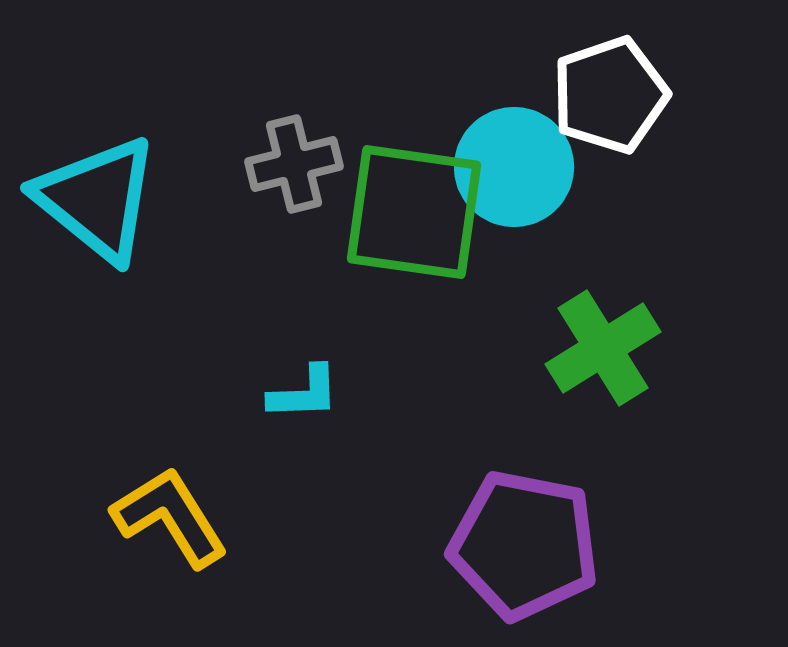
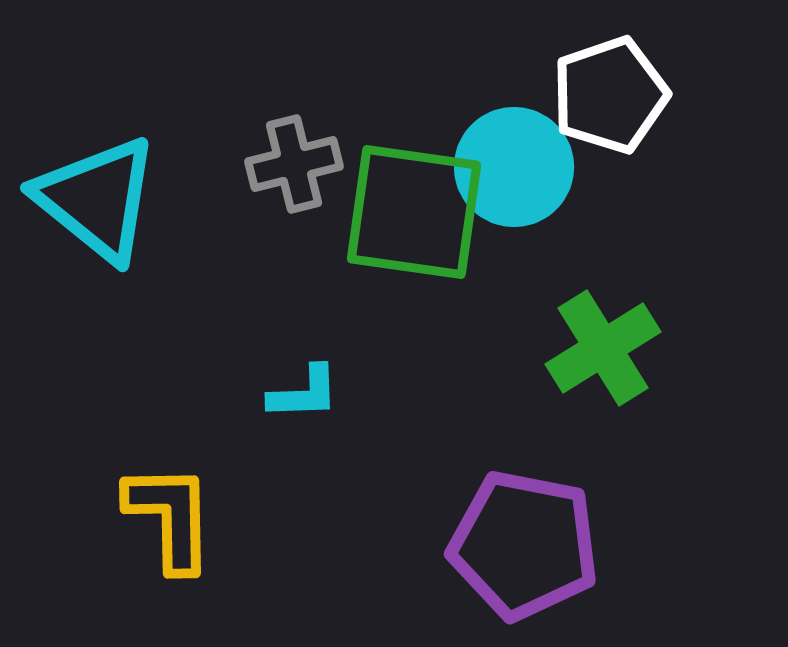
yellow L-shape: rotated 31 degrees clockwise
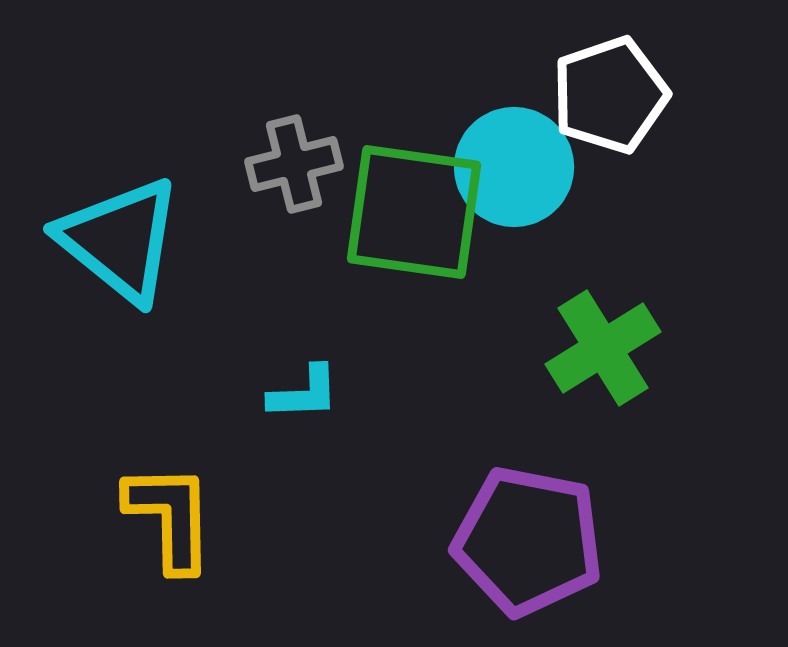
cyan triangle: moved 23 px right, 41 px down
purple pentagon: moved 4 px right, 4 px up
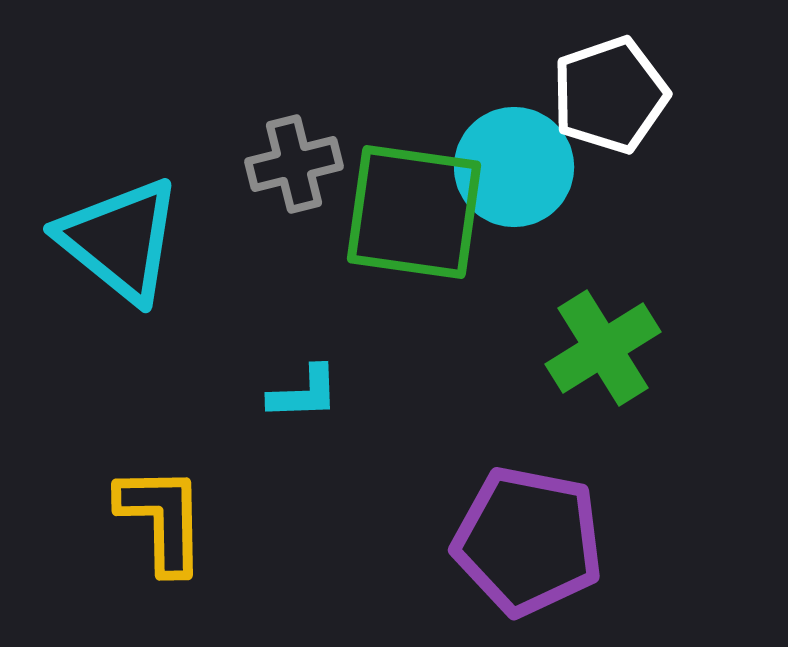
yellow L-shape: moved 8 px left, 2 px down
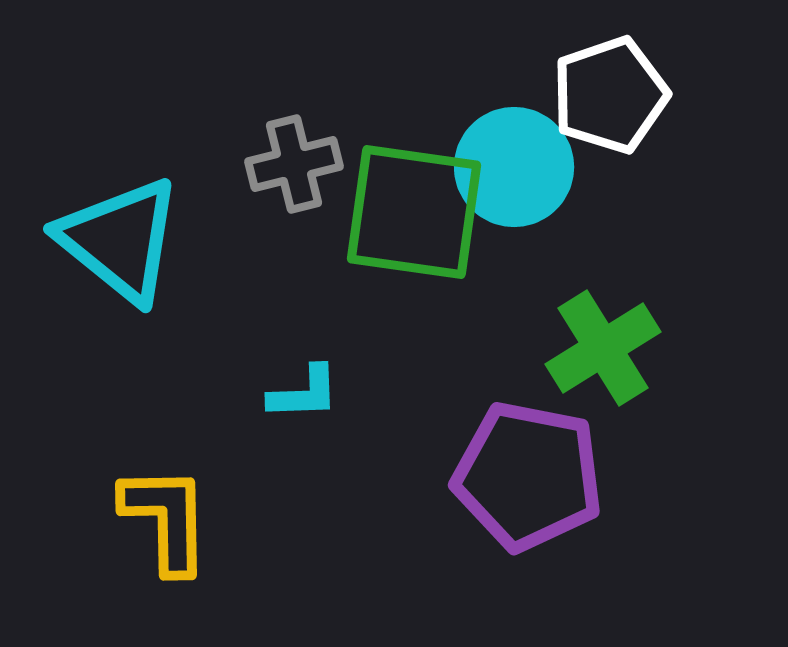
yellow L-shape: moved 4 px right
purple pentagon: moved 65 px up
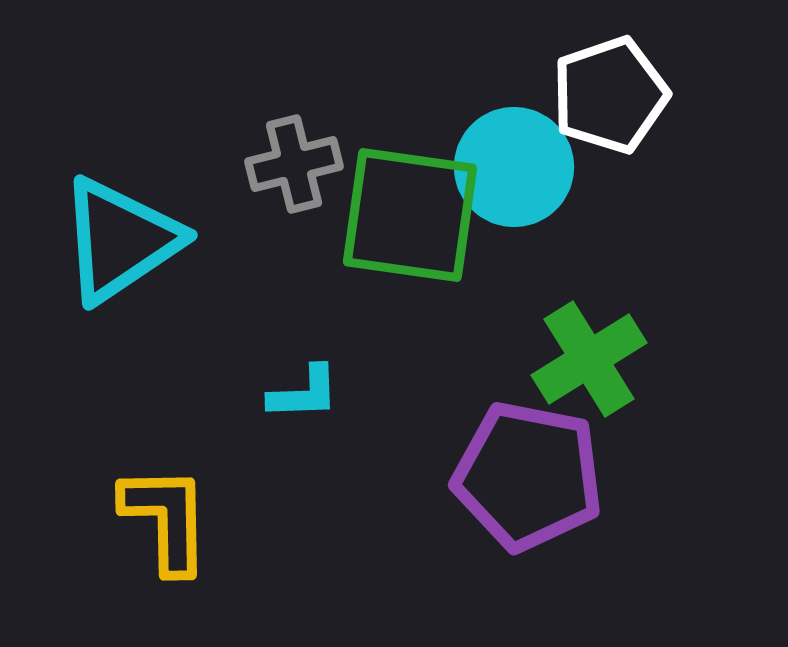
green square: moved 4 px left, 3 px down
cyan triangle: rotated 47 degrees clockwise
green cross: moved 14 px left, 11 px down
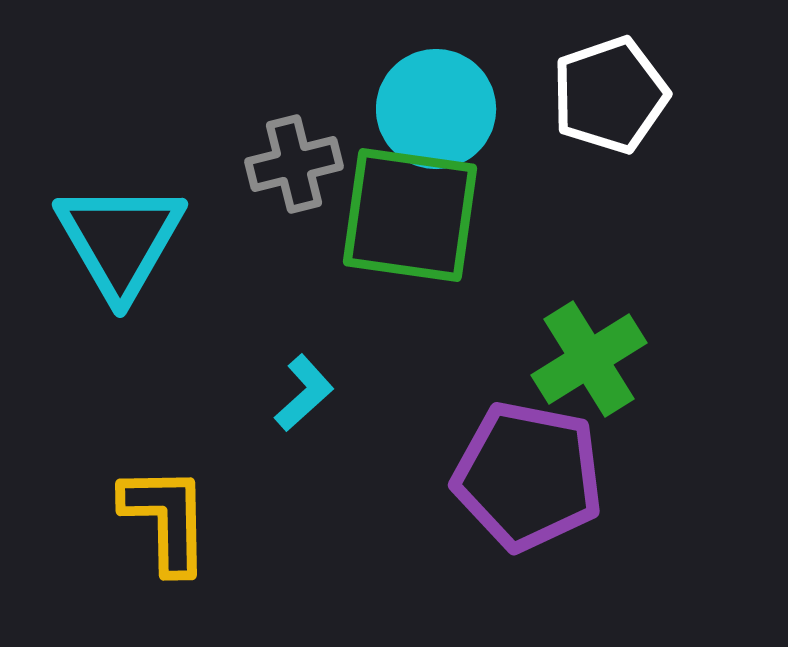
cyan circle: moved 78 px left, 58 px up
cyan triangle: rotated 26 degrees counterclockwise
cyan L-shape: rotated 40 degrees counterclockwise
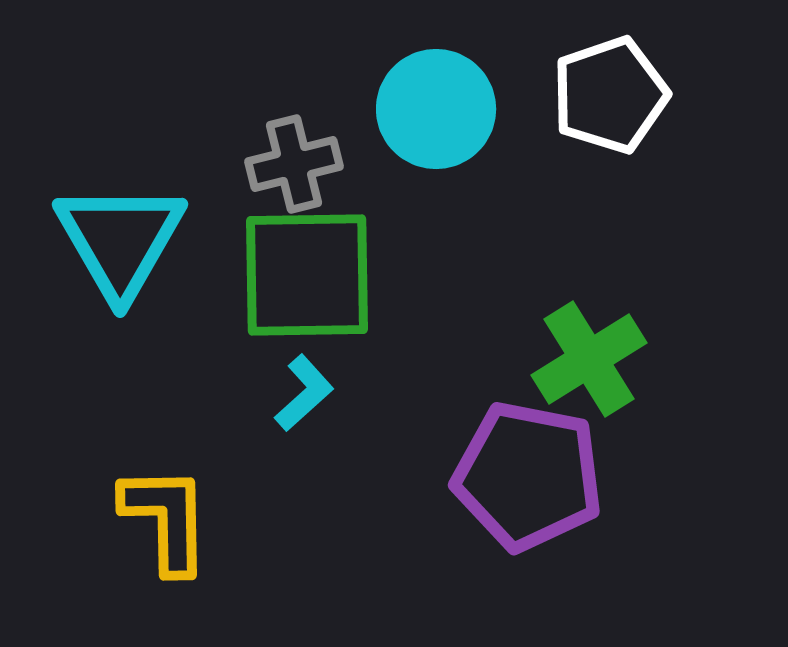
green square: moved 103 px left, 60 px down; rotated 9 degrees counterclockwise
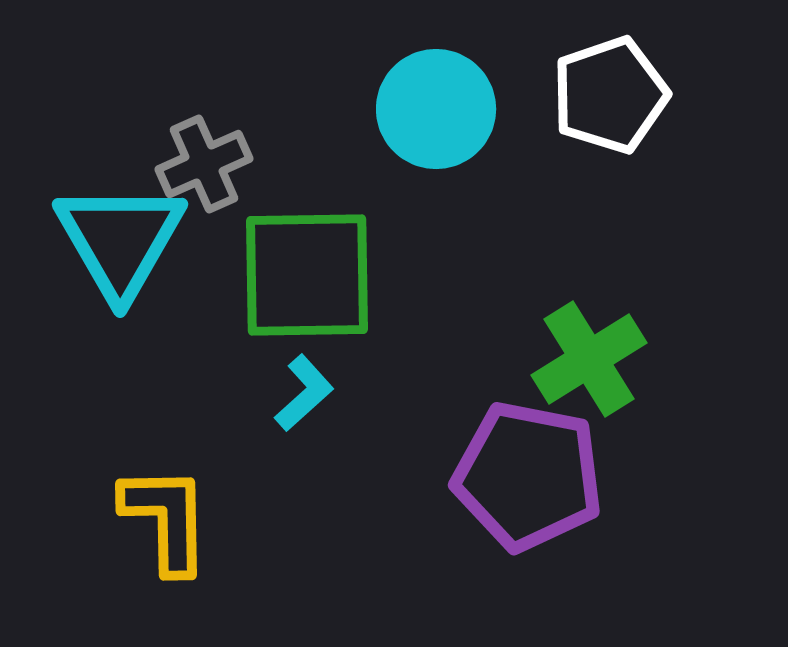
gray cross: moved 90 px left; rotated 10 degrees counterclockwise
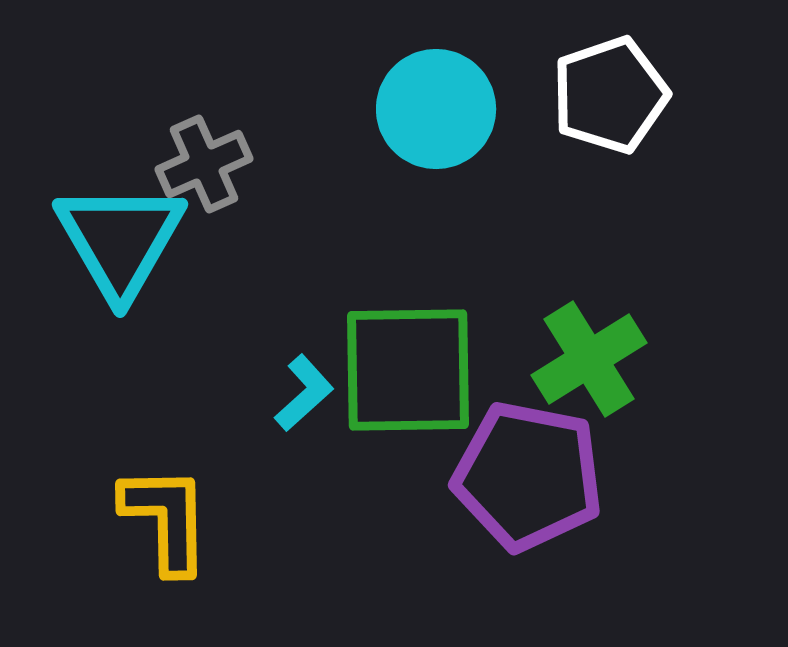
green square: moved 101 px right, 95 px down
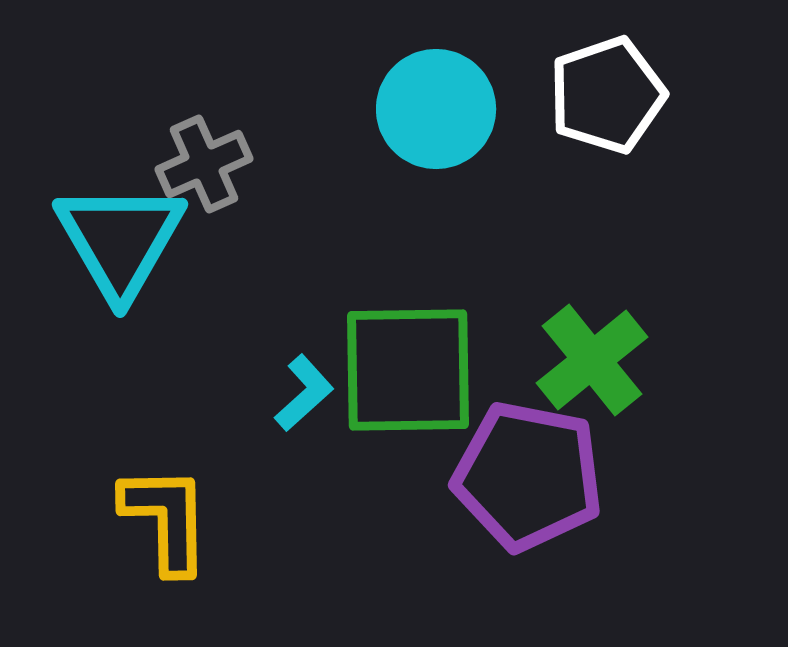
white pentagon: moved 3 px left
green cross: moved 3 px right, 1 px down; rotated 7 degrees counterclockwise
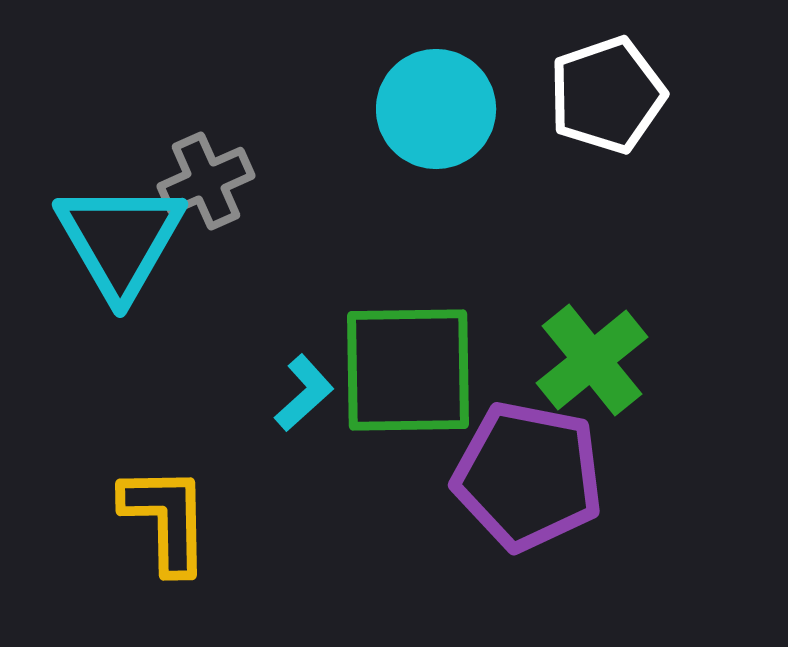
gray cross: moved 2 px right, 17 px down
